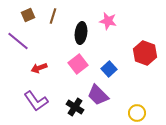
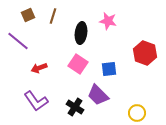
pink square: rotated 18 degrees counterclockwise
blue square: rotated 35 degrees clockwise
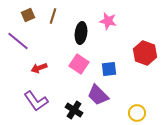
pink square: moved 1 px right
black cross: moved 1 px left, 3 px down
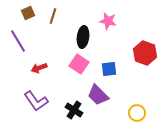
brown square: moved 2 px up
black ellipse: moved 2 px right, 4 px down
purple line: rotated 20 degrees clockwise
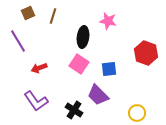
red hexagon: moved 1 px right
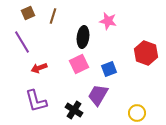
purple line: moved 4 px right, 1 px down
pink square: rotated 30 degrees clockwise
blue square: rotated 14 degrees counterclockwise
purple trapezoid: rotated 75 degrees clockwise
purple L-shape: rotated 20 degrees clockwise
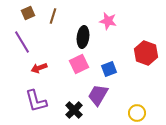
black cross: rotated 12 degrees clockwise
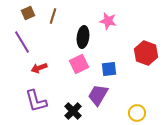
blue square: rotated 14 degrees clockwise
black cross: moved 1 px left, 1 px down
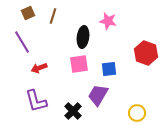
pink square: rotated 18 degrees clockwise
